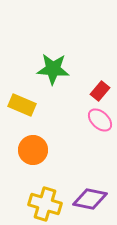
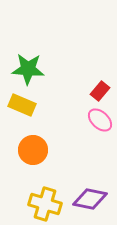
green star: moved 25 px left
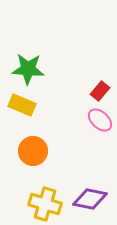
orange circle: moved 1 px down
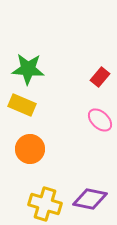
red rectangle: moved 14 px up
orange circle: moved 3 px left, 2 px up
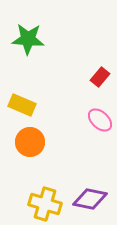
green star: moved 30 px up
orange circle: moved 7 px up
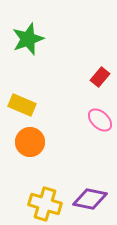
green star: rotated 24 degrees counterclockwise
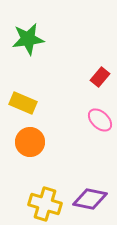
green star: rotated 12 degrees clockwise
yellow rectangle: moved 1 px right, 2 px up
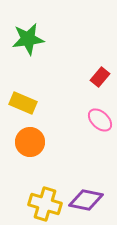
purple diamond: moved 4 px left, 1 px down
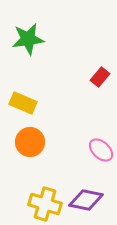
pink ellipse: moved 1 px right, 30 px down
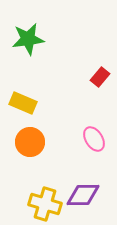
pink ellipse: moved 7 px left, 11 px up; rotated 15 degrees clockwise
purple diamond: moved 3 px left, 5 px up; rotated 12 degrees counterclockwise
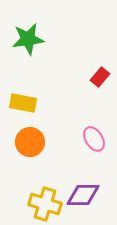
yellow rectangle: rotated 12 degrees counterclockwise
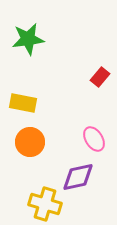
purple diamond: moved 5 px left, 18 px up; rotated 12 degrees counterclockwise
